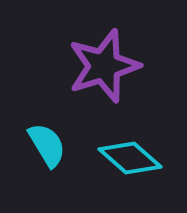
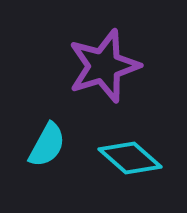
cyan semicircle: rotated 60 degrees clockwise
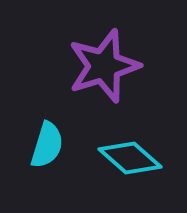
cyan semicircle: rotated 12 degrees counterclockwise
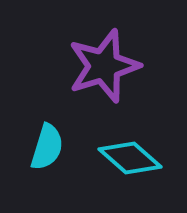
cyan semicircle: moved 2 px down
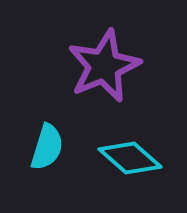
purple star: rotated 6 degrees counterclockwise
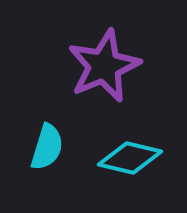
cyan diamond: rotated 28 degrees counterclockwise
